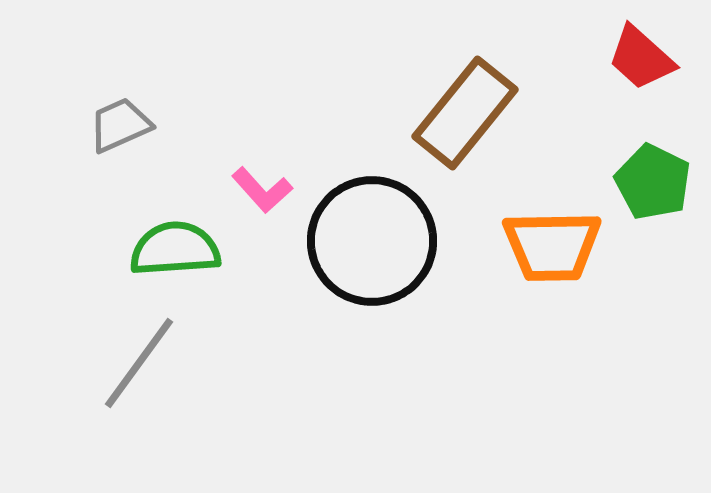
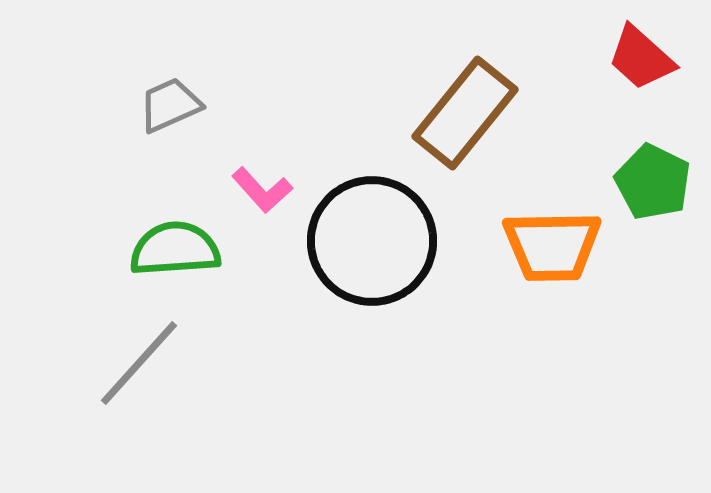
gray trapezoid: moved 50 px right, 20 px up
gray line: rotated 6 degrees clockwise
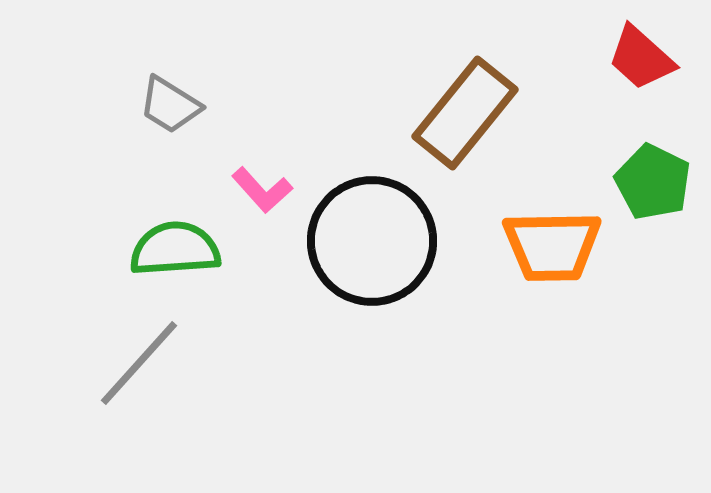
gray trapezoid: rotated 124 degrees counterclockwise
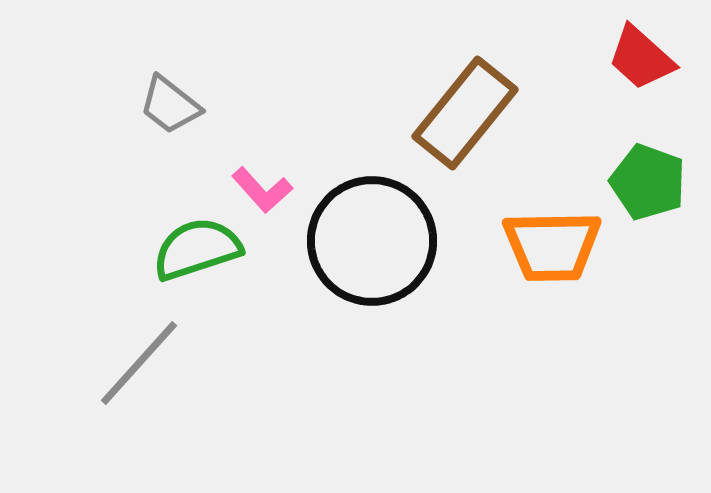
gray trapezoid: rotated 6 degrees clockwise
green pentagon: moved 5 px left; rotated 6 degrees counterclockwise
green semicircle: moved 22 px right; rotated 14 degrees counterclockwise
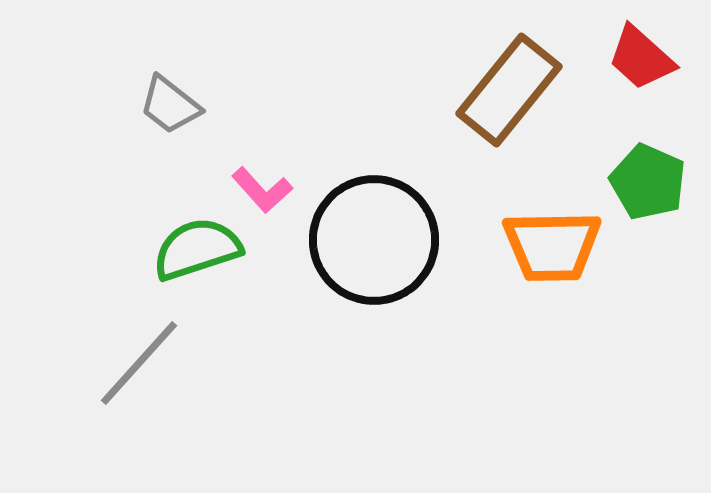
brown rectangle: moved 44 px right, 23 px up
green pentagon: rotated 4 degrees clockwise
black circle: moved 2 px right, 1 px up
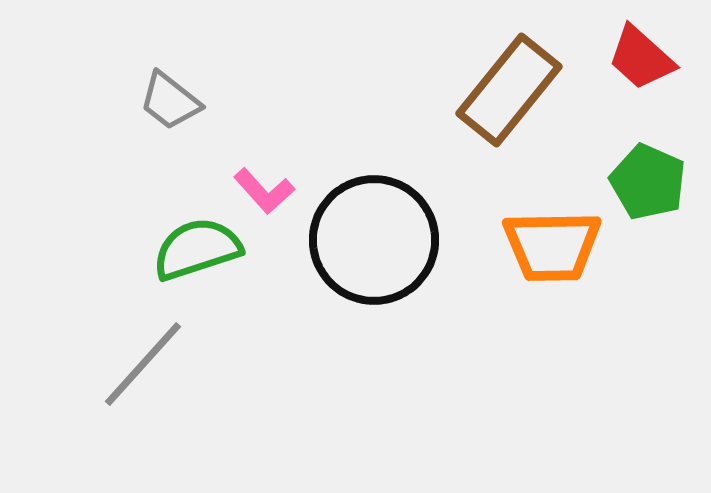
gray trapezoid: moved 4 px up
pink L-shape: moved 2 px right, 1 px down
gray line: moved 4 px right, 1 px down
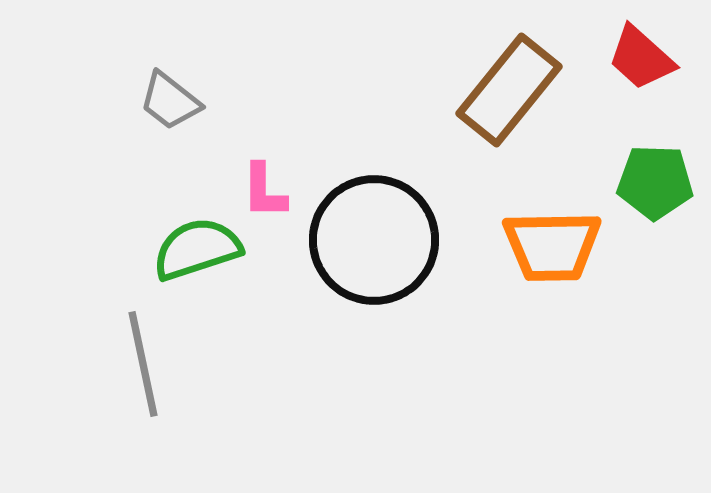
green pentagon: moved 7 px right; rotated 22 degrees counterclockwise
pink L-shape: rotated 42 degrees clockwise
gray line: rotated 54 degrees counterclockwise
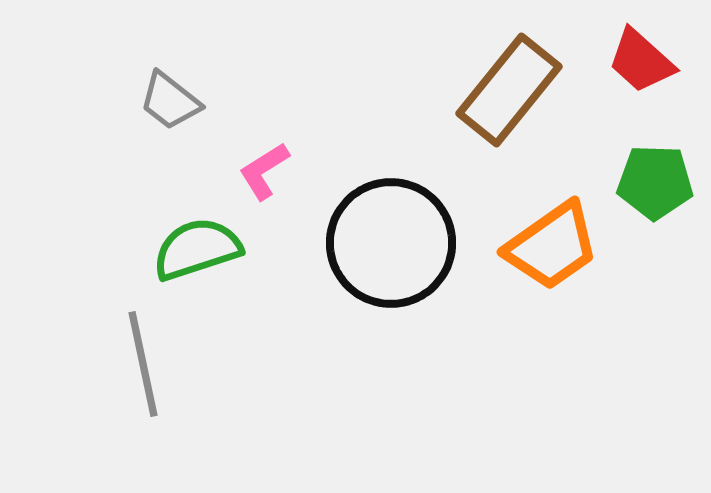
red trapezoid: moved 3 px down
pink L-shape: moved 20 px up; rotated 58 degrees clockwise
black circle: moved 17 px right, 3 px down
orange trapezoid: rotated 34 degrees counterclockwise
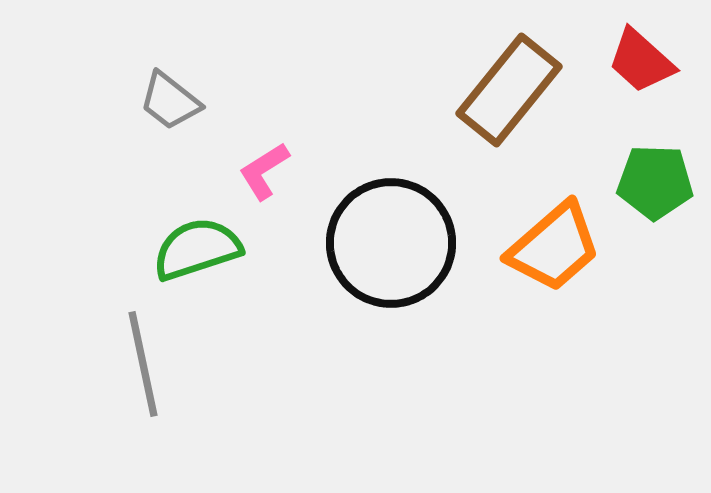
orange trapezoid: moved 2 px right, 1 px down; rotated 6 degrees counterclockwise
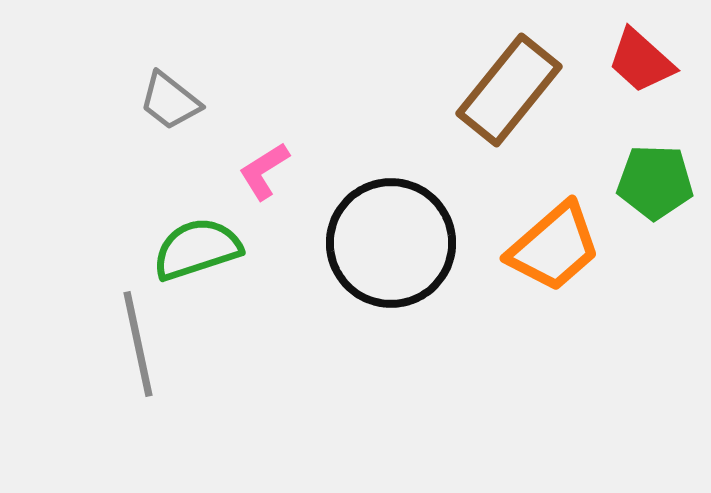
gray line: moved 5 px left, 20 px up
